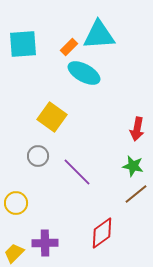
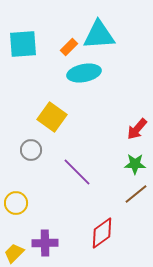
cyan ellipse: rotated 40 degrees counterclockwise
red arrow: rotated 30 degrees clockwise
gray circle: moved 7 px left, 6 px up
green star: moved 2 px right, 2 px up; rotated 10 degrees counterclockwise
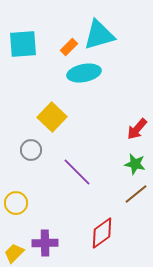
cyan triangle: rotated 12 degrees counterclockwise
yellow square: rotated 8 degrees clockwise
green star: rotated 10 degrees clockwise
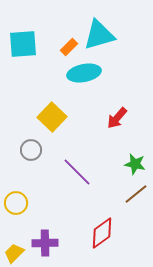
red arrow: moved 20 px left, 11 px up
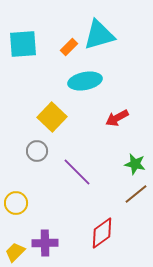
cyan ellipse: moved 1 px right, 8 px down
red arrow: rotated 20 degrees clockwise
gray circle: moved 6 px right, 1 px down
yellow trapezoid: moved 1 px right, 1 px up
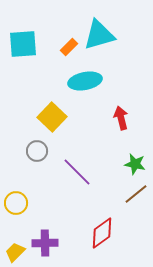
red arrow: moved 4 px right; rotated 105 degrees clockwise
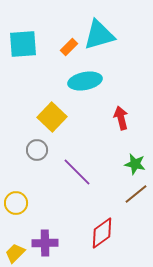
gray circle: moved 1 px up
yellow trapezoid: moved 1 px down
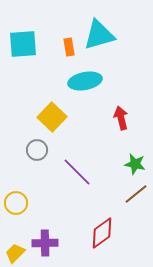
orange rectangle: rotated 54 degrees counterclockwise
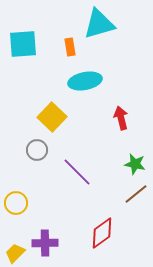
cyan triangle: moved 11 px up
orange rectangle: moved 1 px right
